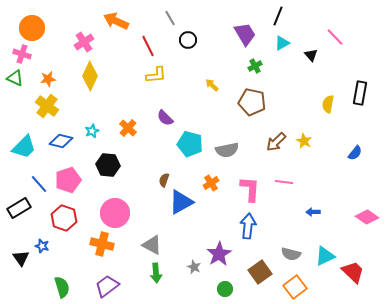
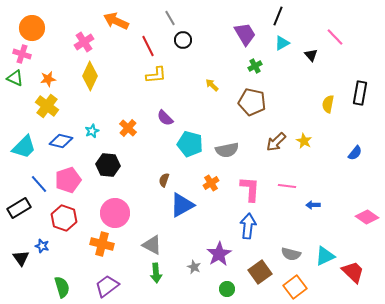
black circle at (188, 40): moved 5 px left
pink line at (284, 182): moved 3 px right, 4 px down
blue triangle at (181, 202): moved 1 px right, 3 px down
blue arrow at (313, 212): moved 7 px up
green circle at (225, 289): moved 2 px right
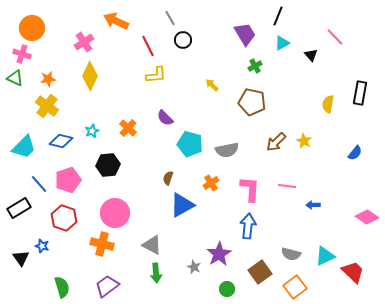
black hexagon at (108, 165): rotated 10 degrees counterclockwise
brown semicircle at (164, 180): moved 4 px right, 2 px up
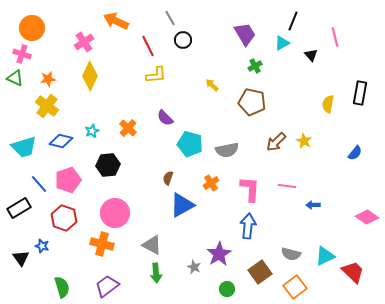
black line at (278, 16): moved 15 px right, 5 px down
pink line at (335, 37): rotated 30 degrees clockwise
cyan trapezoid at (24, 147): rotated 28 degrees clockwise
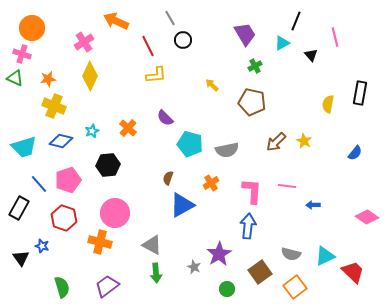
black line at (293, 21): moved 3 px right
yellow cross at (47, 106): moved 7 px right; rotated 15 degrees counterclockwise
pink L-shape at (250, 189): moved 2 px right, 2 px down
black rectangle at (19, 208): rotated 30 degrees counterclockwise
orange cross at (102, 244): moved 2 px left, 2 px up
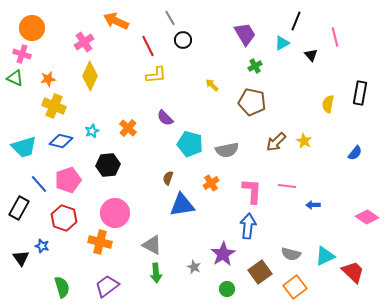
blue triangle at (182, 205): rotated 20 degrees clockwise
purple star at (219, 254): moved 4 px right
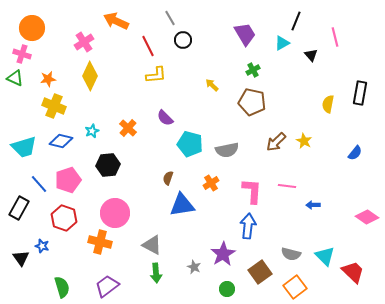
green cross at (255, 66): moved 2 px left, 4 px down
cyan triangle at (325, 256): rotated 50 degrees counterclockwise
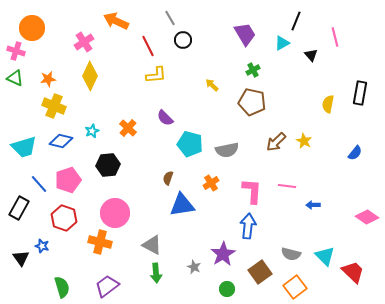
pink cross at (22, 54): moved 6 px left, 3 px up
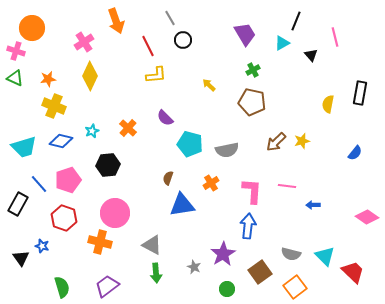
orange arrow at (116, 21): rotated 135 degrees counterclockwise
yellow arrow at (212, 85): moved 3 px left
yellow star at (304, 141): moved 2 px left; rotated 28 degrees clockwise
black rectangle at (19, 208): moved 1 px left, 4 px up
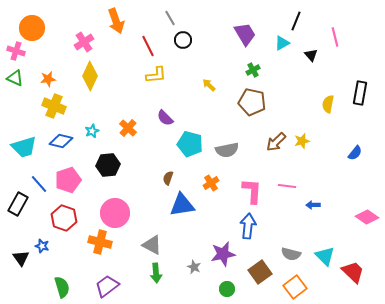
purple star at (223, 254): rotated 20 degrees clockwise
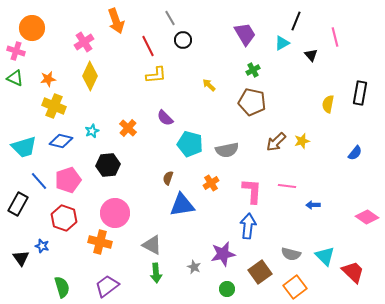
blue line at (39, 184): moved 3 px up
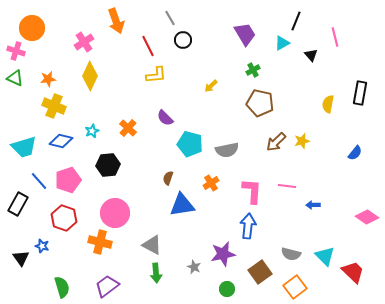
yellow arrow at (209, 85): moved 2 px right, 1 px down; rotated 88 degrees counterclockwise
brown pentagon at (252, 102): moved 8 px right, 1 px down
